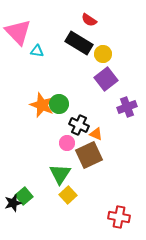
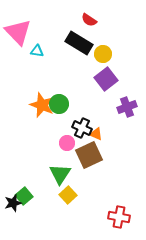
black cross: moved 3 px right, 3 px down
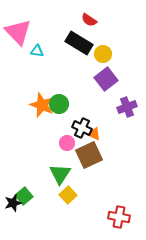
orange triangle: moved 2 px left
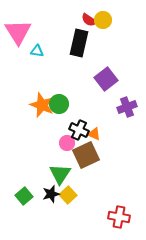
pink triangle: rotated 12 degrees clockwise
black rectangle: rotated 72 degrees clockwise
yellow circle: moved 34 px up
black cross: moved 3 px left, 2 px down
brown square: moved 3 px left
black star: moved 38 px right, 9 px up
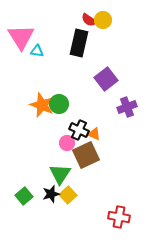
pink triangle: moved 3 px right, 5 px down
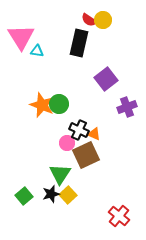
red cross: moved 1 px up; rotated 30 degrees clockwise
